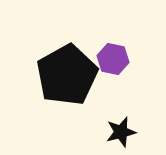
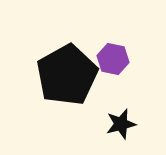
black star: moved 8 px up
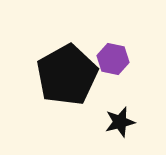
black star: moved 1 px left, 2 px up
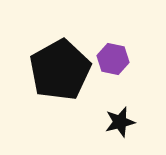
black pentagon: moved 7 px left, 5 px up
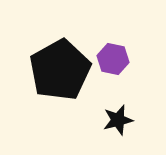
black star: moved 2 px left, 2 px up
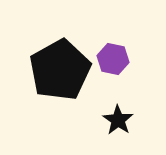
black star: rotated 24 degrees counterclockwise
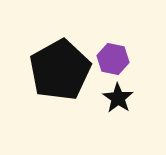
black star: moved 22 px up
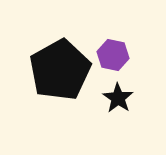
purple hexagon: moved 4 px up
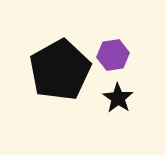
purple hexagon: rotated 20 degrees counterclockwise
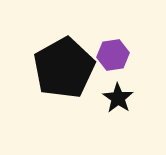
black pentagon: moved 4 px right, 2 px up
